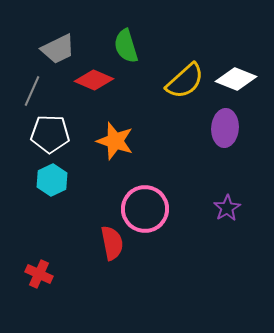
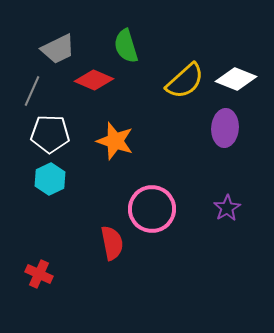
cyan hexagon: moved 2 px left, 1 px up
pink circle: moved 7 px right
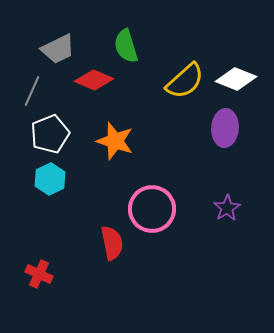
white pentagon: rotated 24 degrees counterclockwise
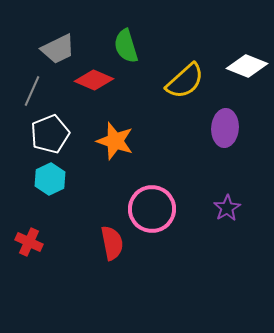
white diamond: moved 11 px right, 13 px up
red cross: moved 10 px left, 32 px up
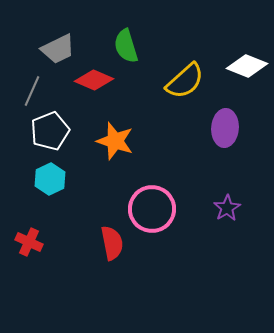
white pentagon: moved 3 px up
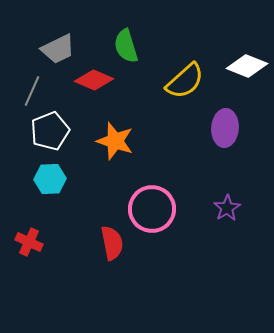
cyan hexagon: rotated 24 degrees clockwise
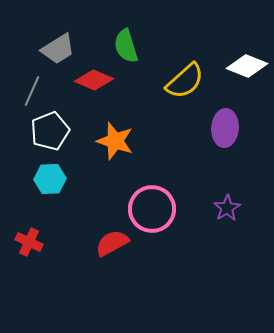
gray trapezoid: rotated 6 degrees counterclockwise
red semicircle: rotated 108 degrees counterclockwise
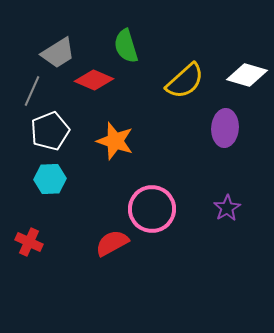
gray trapezoid: moved 4 px down
white diamond: moved 9 px down; rotated 6 degrees counterclockwise
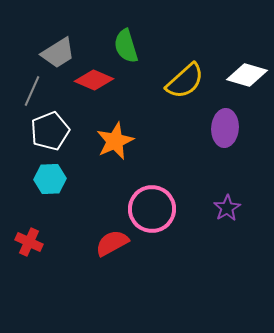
orange star: rotated 30 degrees clockwise
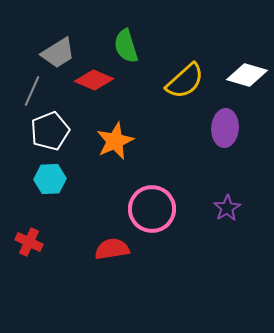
red semicircle: moved 6 px down; rotated 20 degrees clockwise
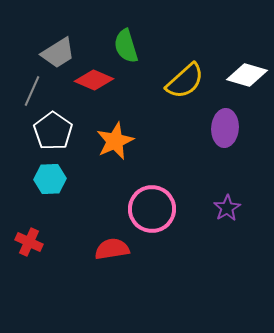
white pentagon: moved 3 px right; rotated 15 degrees counterclockwise
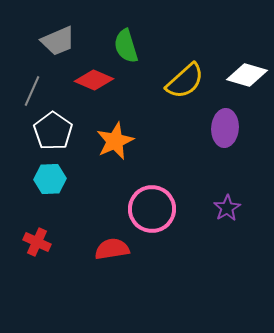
gray trapezoid: moved 12 px up; rotated 9 degrees clockwise
red cross: moved 8 px right
